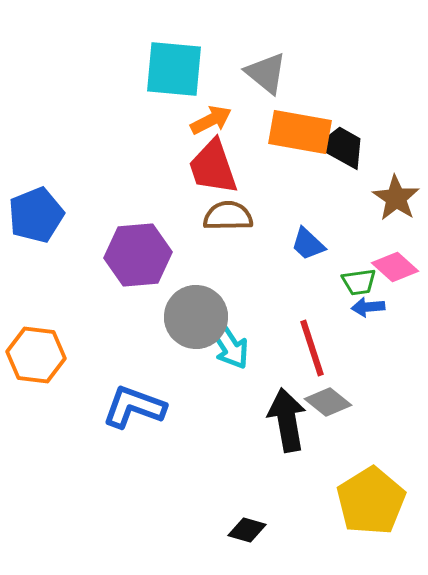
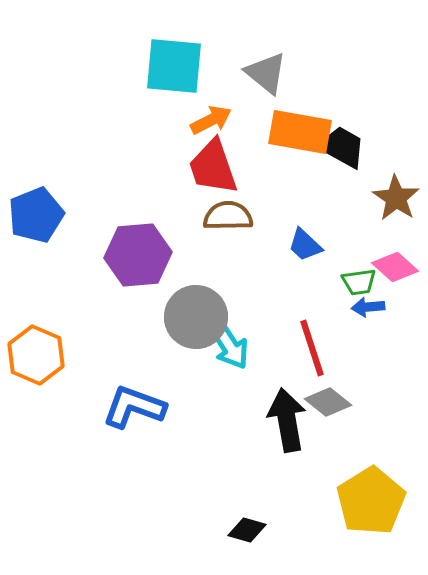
cyan square: moved 3 px up
blue trapezoid: moved 3 px left, 1 px down
orange hexagon: rotated 16 degrees clockwise
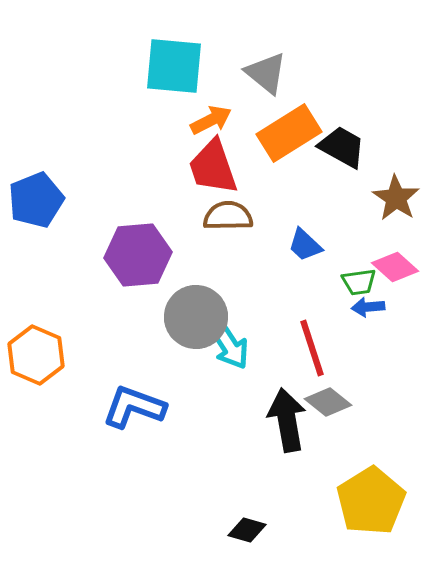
orange rectangle: moved 11 px left, 1 px down; rotated 42 degrees counterclockwise
blue pentagon: moved 15 px up
